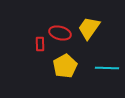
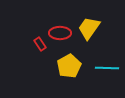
red ellipse: rotated 15 degrees counterclockwise
red rectangle: rotated 32 degrees counterclockwise
yellow pentagon: moved 4 px right
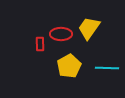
red ellipse: moved 1 px right, 1 px down
red rectangle: rotated 32 degrees clockwise
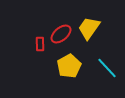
red ellipse: rotated 40 degrees counterclockwise
cyan line: rotated 45 degrees clockwise
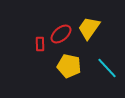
yellow pentagon: rotated 30 degrees counterclockwise
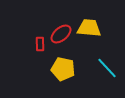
yellow trapezoid: rotated 60 degrees clockwise
yellow pentagon: moved 6 px left, 3 px down
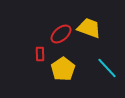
yellow trapezoid: rotated 15 degrees clockwise
red rectangle: moved 10 px down
yellow pentagon: rotated 25 degrees clockwise
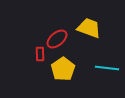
red ellipse: moved 4 px left, 5 px down
cyan line: rotated 40 degrees counterclockwise
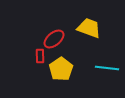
red ellipse: moved 3 px left
red rectangle: moved 2 px down
yellow pentagon: moved 2 px left
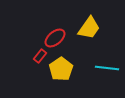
yellow trapezoid: rotated 105 degrees clockwise
red ellipse: moved 1 px right, 1 px up
red rectangle: rotated 40 degrees clockwise
